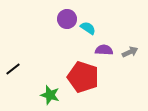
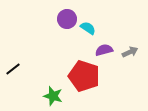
purple semicircle: rotated 18 degrees counterclockwise
red pentagon: moved 1 px right, 1 px up
green star: moved 3 px right, 1 px down
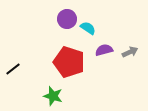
red pentagon: moved 15 px left, 14 px up
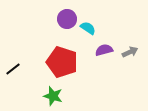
red pentagon: moved 7 px left
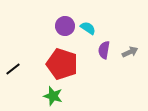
purple circle: moved 2 px left, 7 px down
purple semicircle: rotated 66 degrees counterclockwise
red pentagon: moved 2 px down
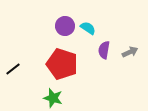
green star: moved 2 px down
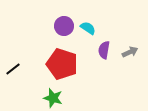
purple circle: moved 1 px left
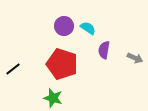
gray arrow: moved 5 px right, 6 px down; rotated 49 degrees clockwise
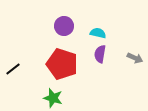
cyan semicircle: moved 10 px right, 5 px down; rotated 21 degrees counterclockwise
purple semicircle: moved 4 px left, 4 px down
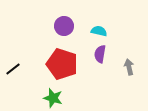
cyan semicircle: moved 1 px right, 2 px up
gray arrow: moved 6 px left, 9 px down; rotated 126 degrees counterclockwise
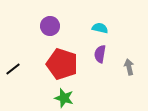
purple circle: moved 14 px left
cyan semicircle: moved 1 px right, 3 px up
green star: moved 11 px right
